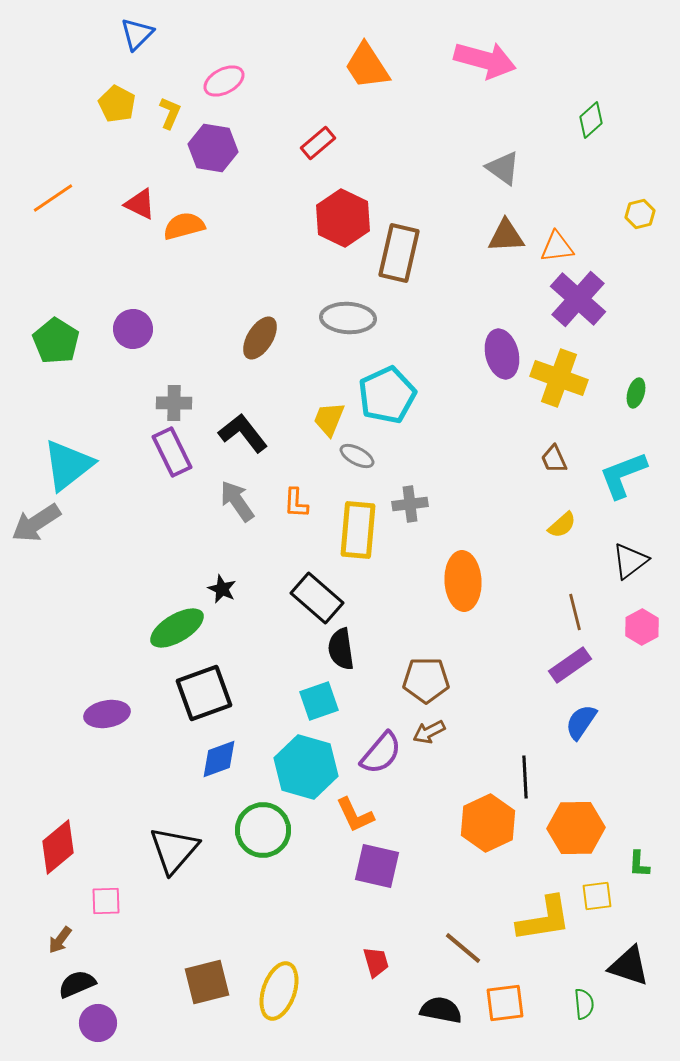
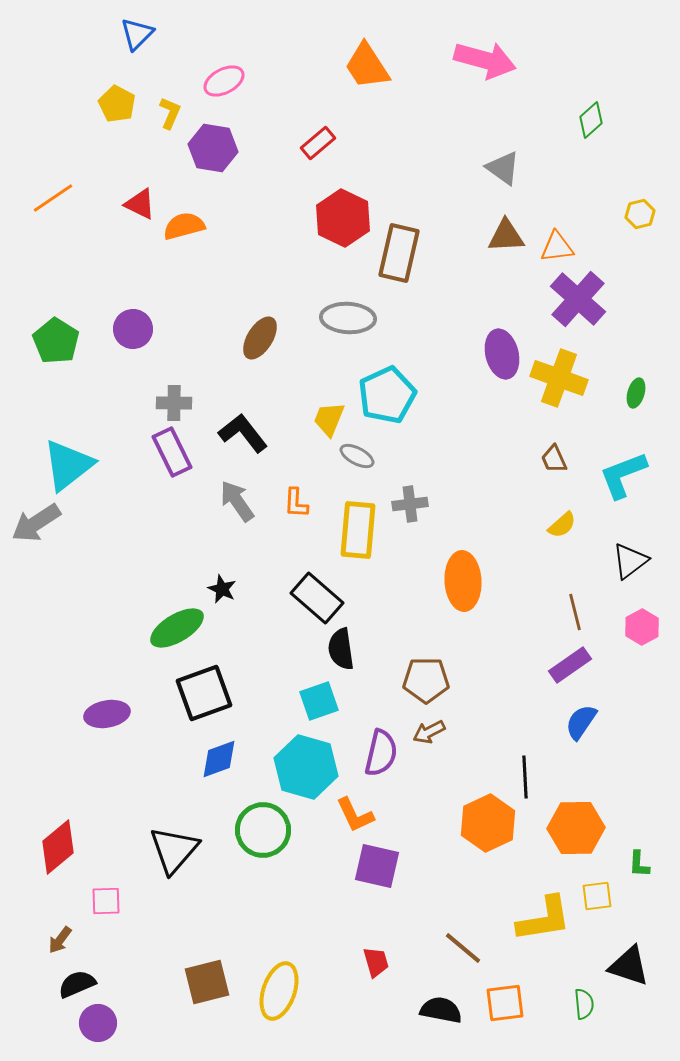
purple semicircle at (381, 753): rotated 27 degrees counterclockwise
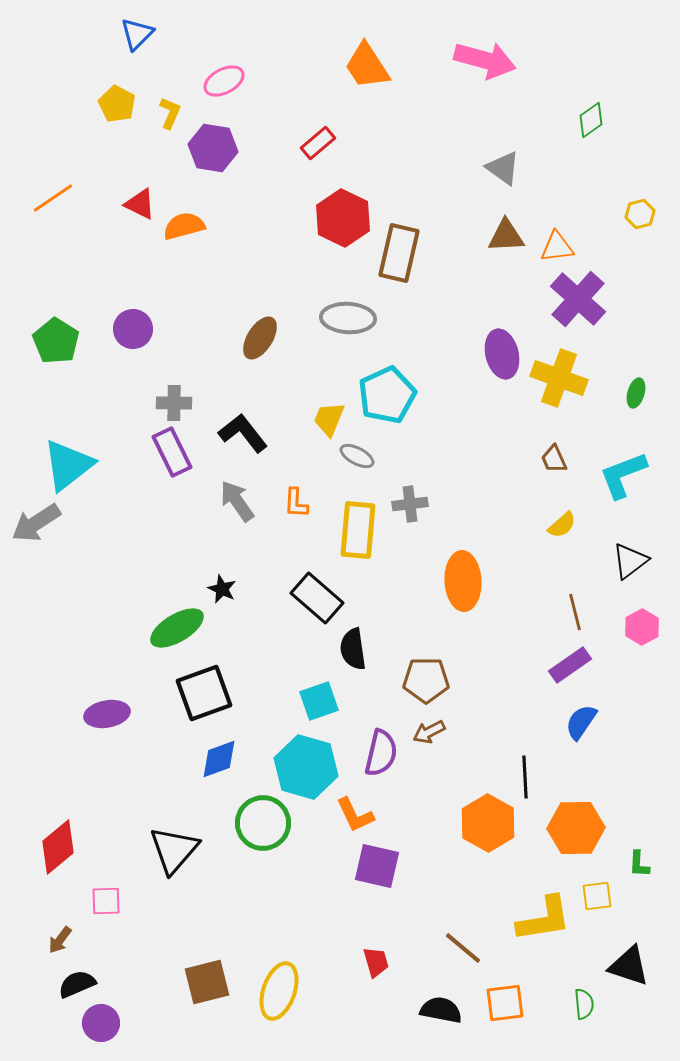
green diamond at (591, 120): rotated 6 degrees clockwise
black semicircle at (341, 649): moved 12 px right
orange hexagon at (488, 823): rotated 6 degrees counterclockwise
green circle at (263, 830): moved 7 px up
purple circle at (98, 1023): moved 3 px right
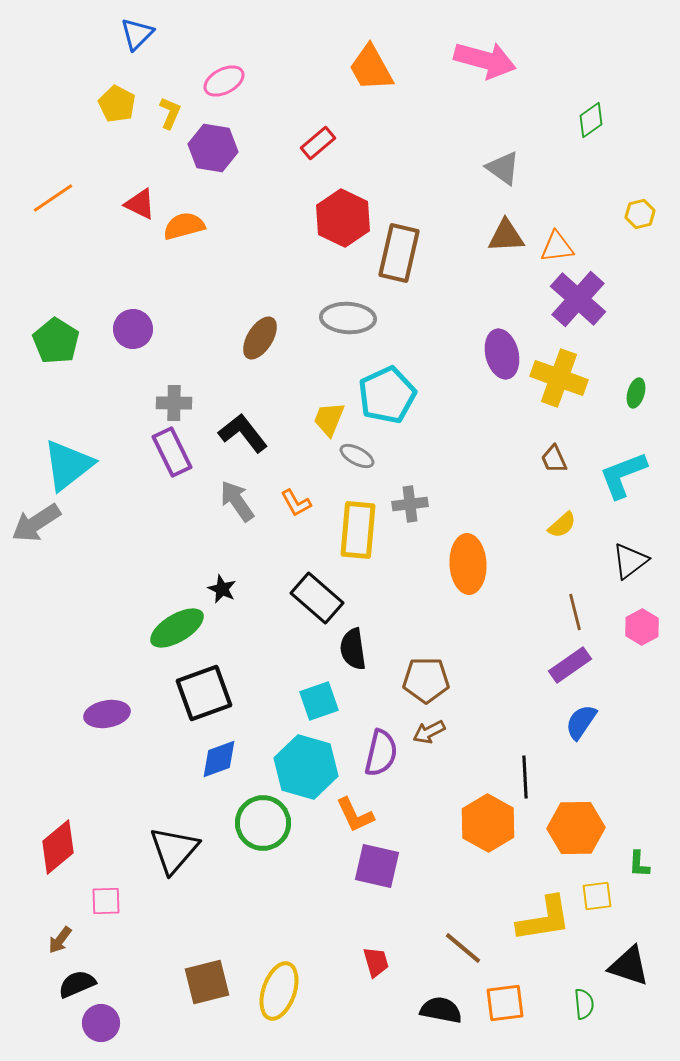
orange trapezoid at (367, 66): moved 4 px right, 2 px down; rotated 4 degrees clockwise
orange L-shape at (296, 503): rotated 32 degrees counterclockwise
orange ellipse at (463, 581): moved 5 px right, 17 px up
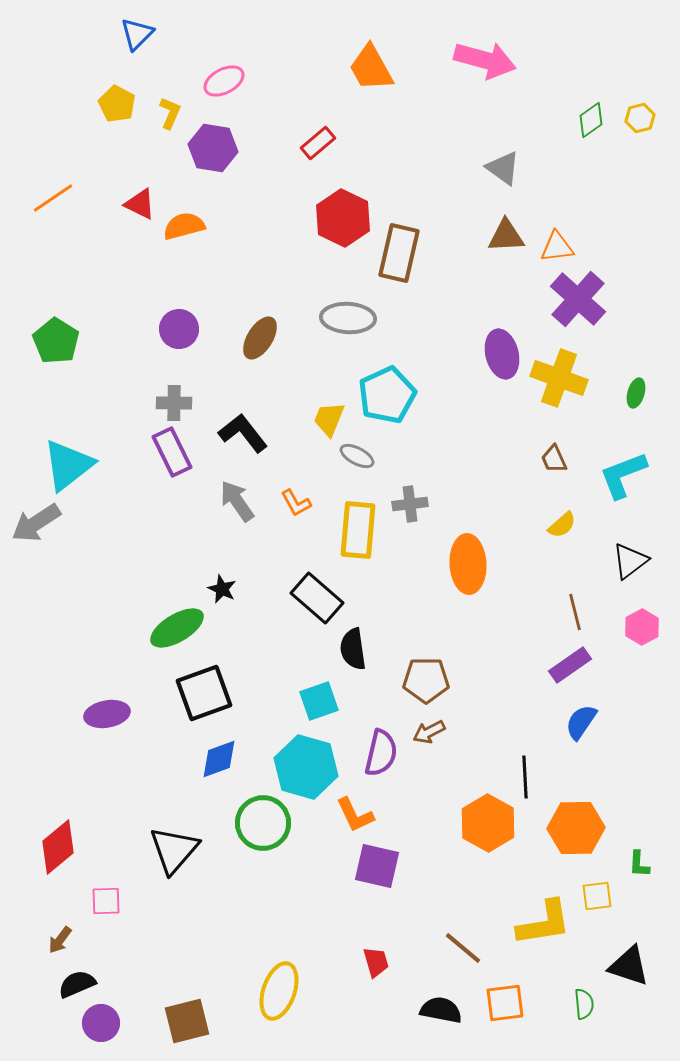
yellow hexagon at (640, 214): moved 96 px up
purple circle at (133, 329): moved 46 px right
yellow L-shape at (544, 919): moved 4 px down
brown square at (207, 982): moved 20 px left, 39 px down
